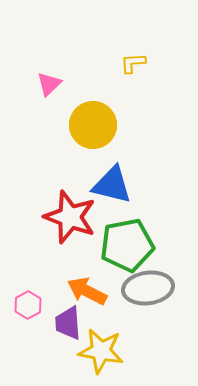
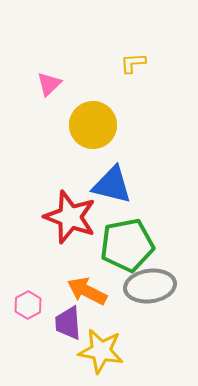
gray ellipse: moved 2 px right, 2 px up
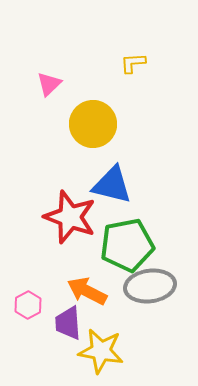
yellow circle: moved 1 px up
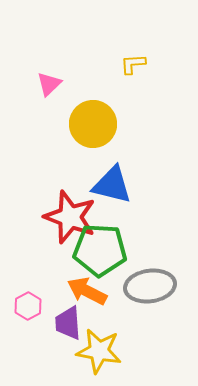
yellow L-shape: moved 1 px down
green pentagon: moved 27 px left, 5 px down; rotated 14 degrees clockwise
pink hexagon: moved 1 px down
yellow star: moved 2 px left
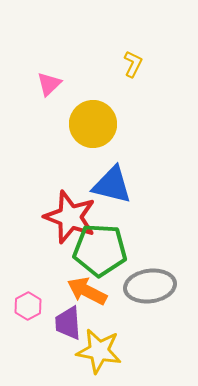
yellow L-shape: rotated 120 degrees clockwise
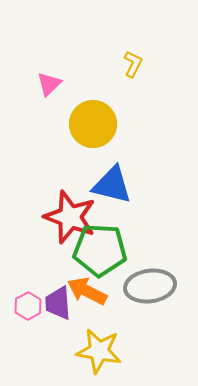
purple trapezoid: moved 10 px left, 20 px up
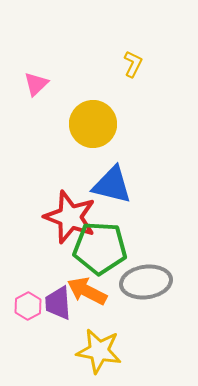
pink triangle: moved 13 px left
green pentagon: moved 2 px up
gray ellipse: moved 4 px left, 4 px up
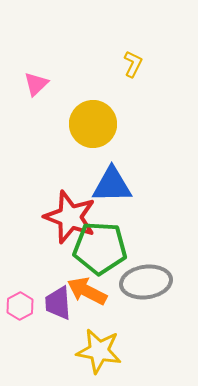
blue triangle: rotated 15 degrees counterclockwise
pink hexagon: moved 8 px left
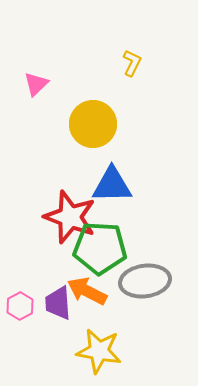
yellow L-shape: moved 1 px left, 1 px up
gray ellipse: moved 1 px left, 1 px up
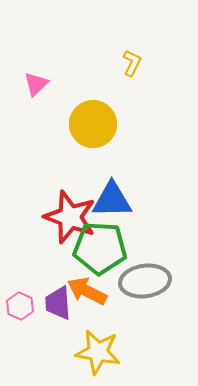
blue triangle: moved 15 px down
pink hexagon: rotated 8 degrees counterclockwise
yellow star: moved 1 px left, 1 px down
